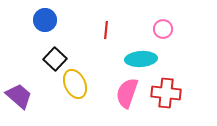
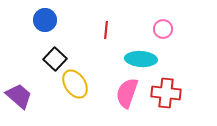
cyan ellipse: rotated 8 degrees clockwise
yellow ellipse: rotated 8 degrees counterclockwise
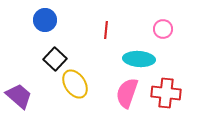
cyan ellipse: moved 2 px left
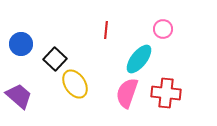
blue circle: moved 24 px left, 24 px down
cyan ellipse: rotated 56 degrees counterclockwise
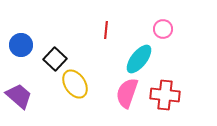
blue circle: moved 1 px down
red cross: moved 1 px left, 2 px down
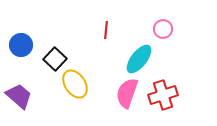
red cross: moved 2 px left; rotated 24 degrees counterclockwise
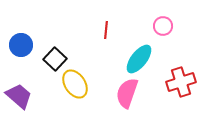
pink circle: moved 3 px up
red cross: moved 18 px right, 13 px up
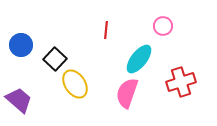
purple trapezoid: moved 4 px down
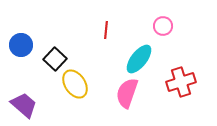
purple trapezoid: moved 5 px right, 5 px down
